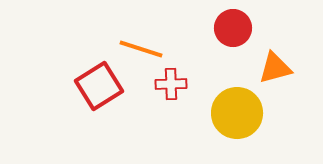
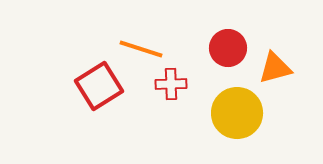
red circle: moved 5 px left, 20 px down
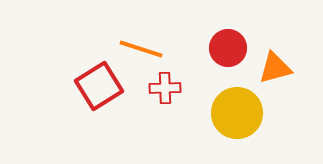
red cross: moved 6 px left, 4 px down
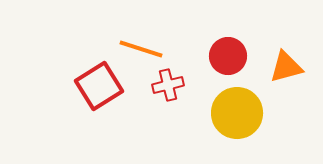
red circle: moved 8 px down
orange triangle: moved 11 px right, 1 px up
red cross: moved 3 px right, 3 px up; rotated 12 degrees counterclockwise
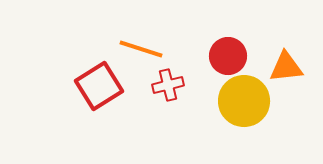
orange triangle: rotated 9 degrees clockwise
yellow circle: moved 7 px right, 12 px up
